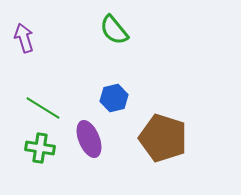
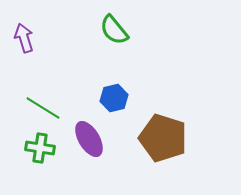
purple ellipse: rotated 9 degrees counterclockwise
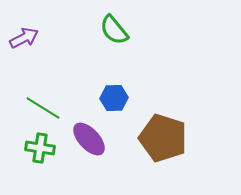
purple arrow: rotated 80 degrees clockwise
blue hexagon: rotated 12 degrees clockwise
purple ellipse: rotated 12 degrees counterclockwise
